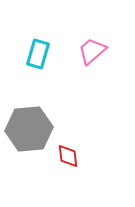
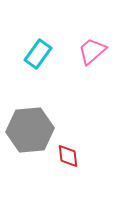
cyan rectangle: rotated 20 degrees clockwise
gray hexagon: moved 1 px right, 1 px down
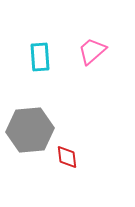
cyan rectangle: moved 2 px right, 3 px down; rotated 40 degrees counterclockwise
red diamond: moved 1 px left, 1 px down
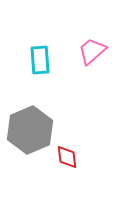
cyan rectangle: moved 3 px down
gray hexagon: rotated 18 degrees counterclockwise
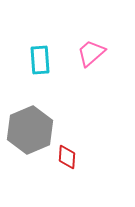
pink trapezoid: moved 1 px left, 2 px down
red diamond: rotated 10 degrees clockwise
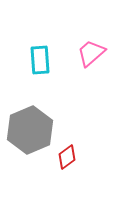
red diamond: rotated 50 degrees clockwise
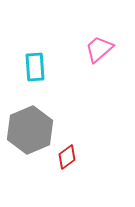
pink trapezoid: moved 8 px right, 4 px up
cyan rectangle: moved 5 px left, 7 px down
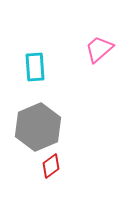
gray hexagon: moved 8 px right, 3 px up
red diamond: moved 16 px left, 9 px down
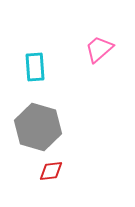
gray hexagon: rotated 21 degrees counterclockwise
red diamond: moved 5 px down; rotated 30 degrees clockwise
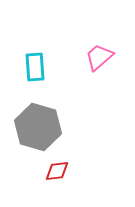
pink trapezoid: moved 8 px down
red diamond: moved 6 px right
